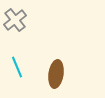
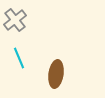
cyan line: moved 2 px right, 9 px up
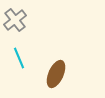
brown ellipse: rotated 16 degrees clockwise
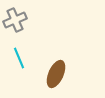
gray cross: rotated 15 degrees clockwise
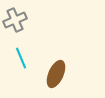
cyan line: moved 2 px right
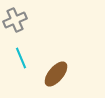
brown ellipse: rotated 16 degrees clockwise
